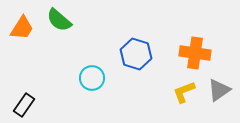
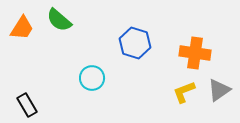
blue hexagon: moved 1 px left, 11 px up
black rectangle: moved 3 px right; rotated 65 degrees counterclockwise
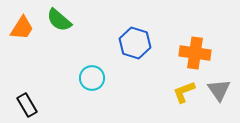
gray triangle: rotated 30 degrees counterclockwise
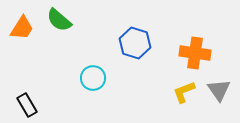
cyan circle: moved 1 px right
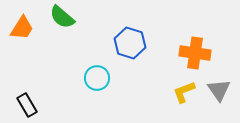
green semicircle: moved 3 px right, 3 px up
blue hexagon: moved 5 px left
cyan circle: moved 4 px right
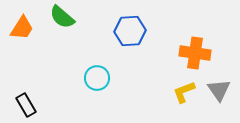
blue hexagon: moved 12 px up; rotated 20 degrees counterclockwise
black rectangle: moved 1 px left
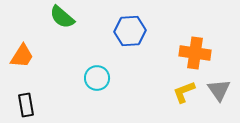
orange trapezoid: moved 28 px down
black rectangle: rotated 20 degrees clockwise
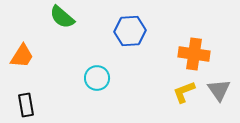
orange cross: moved 1 px left, 1 px down
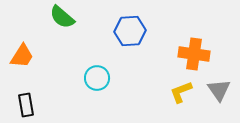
yellow L-shape: moved 3 px left
